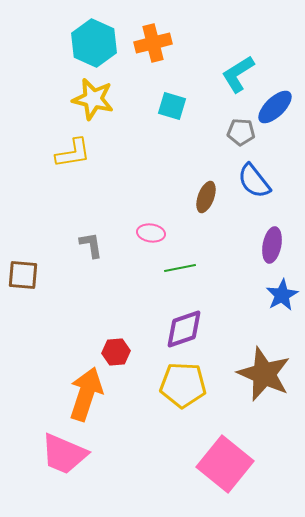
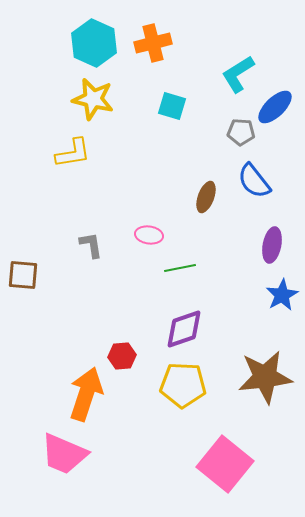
pink ellipse: moved 2 px left, 2 px down
red hexagon: moved 6 px right, 4 px down
brown star: moved 1 px right, 3 px down; rotated 30 degrees counterclockwise
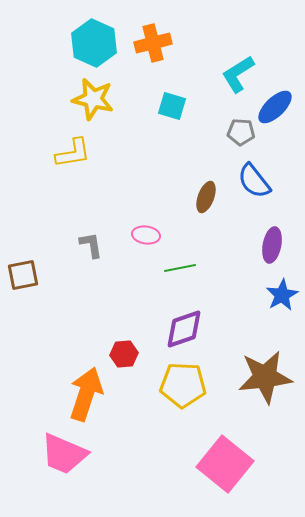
pink ellipse: moved 3 px left
brown square: rotated 16 degrees counterclockwise
red hexagon: moved 2 px right, 2 px up
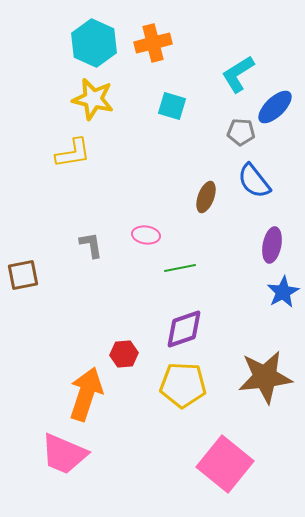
blue star: moved 1 px right, 3 px up
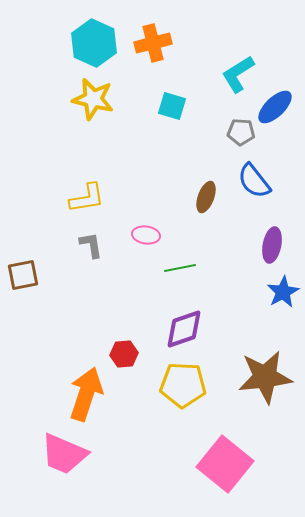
yellow L-shape: moved 14 px right, 45 px down
